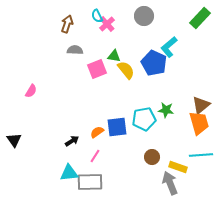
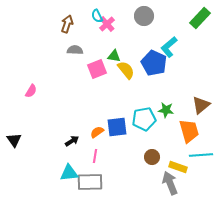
orange trapezoid: moved 10 px left, 8 px down
pink line: rotated 24 degrees counterclockwise
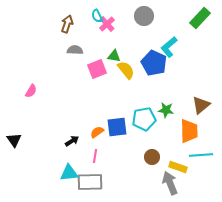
orange trapezoid: rotated 15 degrees clockwise
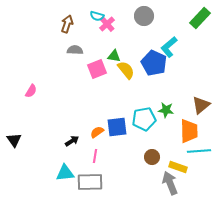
cyan semicircle: rotated 48 degrees counterclockwise
cyan line: moved 2 px left, 4 px up
cyan triangle: moved 4 px left
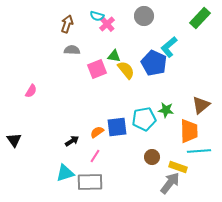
gray semicircle: moved 3 px left
pink line: rotated 24 degrees clockwise
cyan triangle: rotated 12 degrees counterclockwise
gray arrow: rotated 60 degrees clockwise
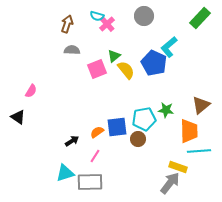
green triangle: rotated 48 degrees counterclockwise
black triangle: moved 4 px right, 23 px up; rotated 21 degrees counterclockwise
brown circle: moved 14 px left, 18 px up
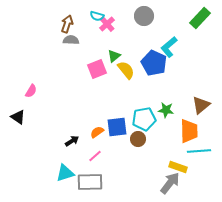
gray semicircle: moved 1 px left, 10 px up
pink line: rotated 16 degrees clockwise
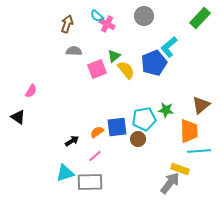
cyan semicircle: rotated 24 degrees clockwise
pink cross: rotated 21 degrees counterclockwise
gray semicircle: moved 3 px right, 11 px down
blue pentagon: rotated 25 degrees clockwise
yellow rectangle: moved 2 px right, 2 px down
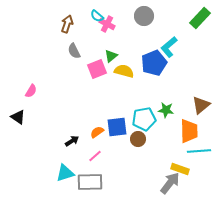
gray semicircle: rotated 119 degrees counterclockwise
green triangle: moved 3 px left
yellow semicircle: moved 2 px left, 1 px down; rotated 36 degrees counterclockwise
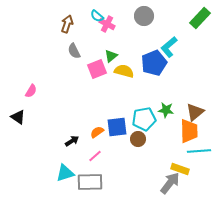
brown triangle: moved 6 px left, 7 px down
